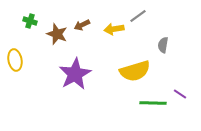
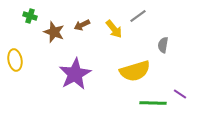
green cross: moved 5 px up
yellow arrow: rotated 120 degrees counterclockwise
brown star: moved 3 px left, 2 px up
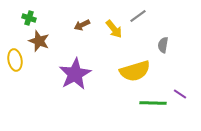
green cross: moved 1 px left, 2 px down
brown star: moved 15 px left, 9 px down
